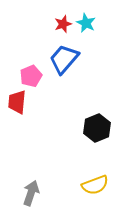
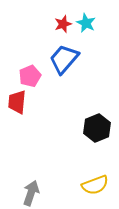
pink pentagon: moved 1 px left
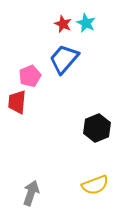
red star: rotated 30 degrees counterclockwise
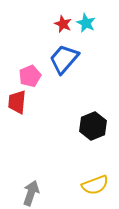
black hexagon: moved 4 px left, 2 px up
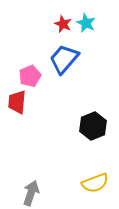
yellow semicircle: moved 2 px up
